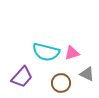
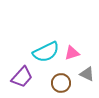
cyan semicircle: rotated 40 degrees counterclockwise
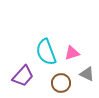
cyan semicircle: rotated 96 degrees clockwise
purple trapezoid: moved 1 px right, 1 px up
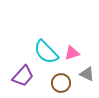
cyan semicircle: rotated 24 degrees counterclockwise
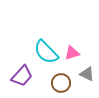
purple trapezoid: moved 1 px left
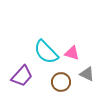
pink triangle: rotated 35 degrees clockwise
brown circle: moved 1 px up
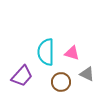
cyan semicircle: rotated 44 degrees clockwise
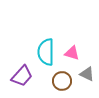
brown circle: moved 1 px right, 1 px up
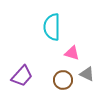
cyan semicircle: moved 6 px right, 25 px up
brown circle: moved 1 px right, 1 px up
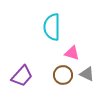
brown circle: moved 5 px up
